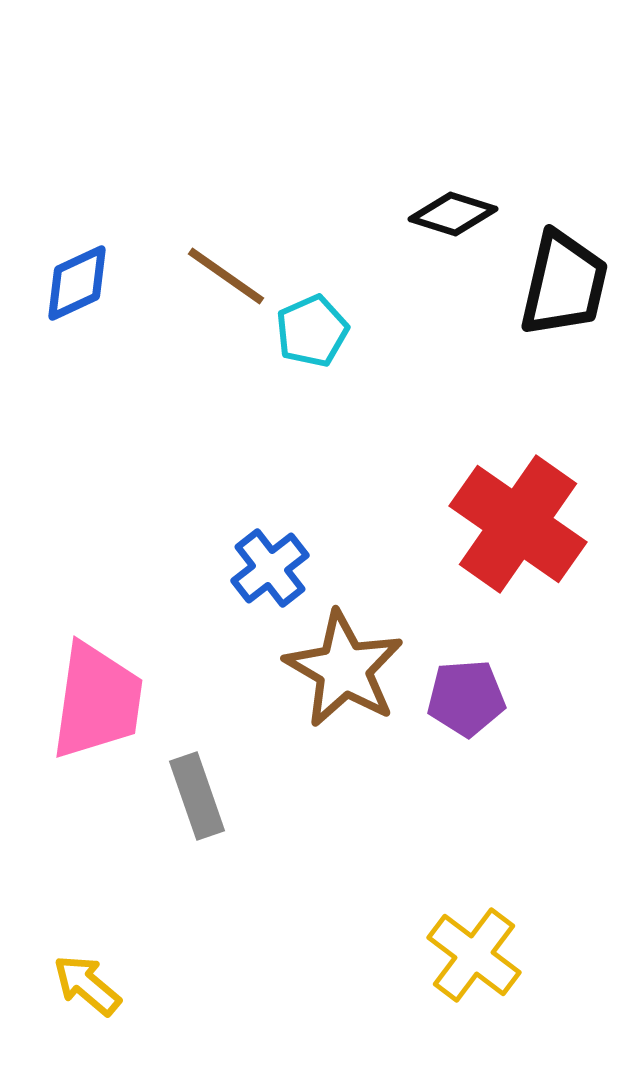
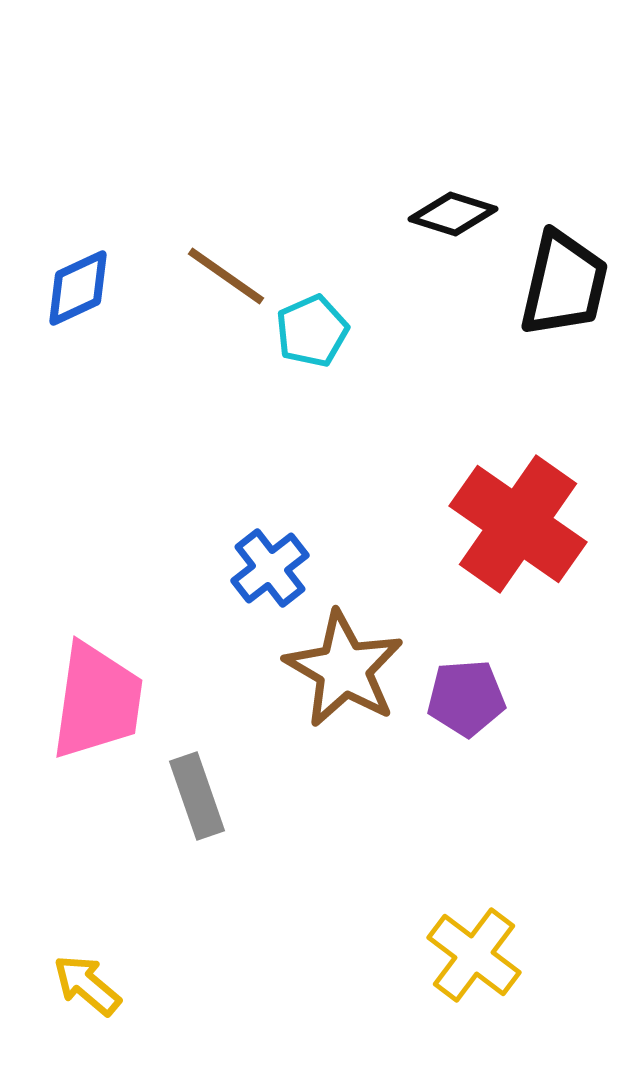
blue diamond: moved 1 px right, 5 px down
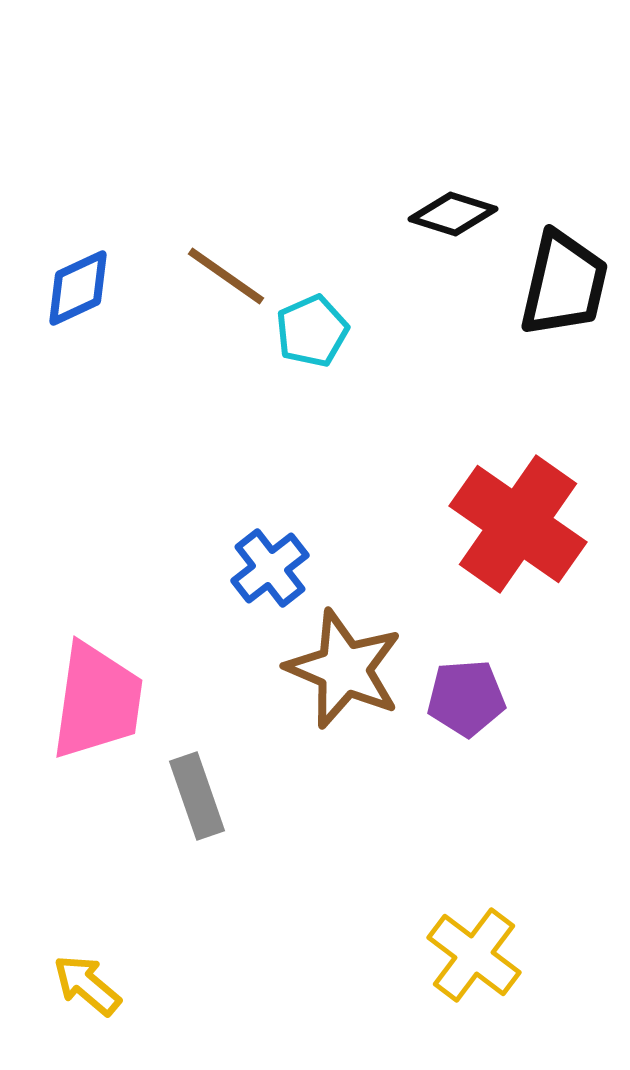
brown star: rotated 7 degrees counterclockwise
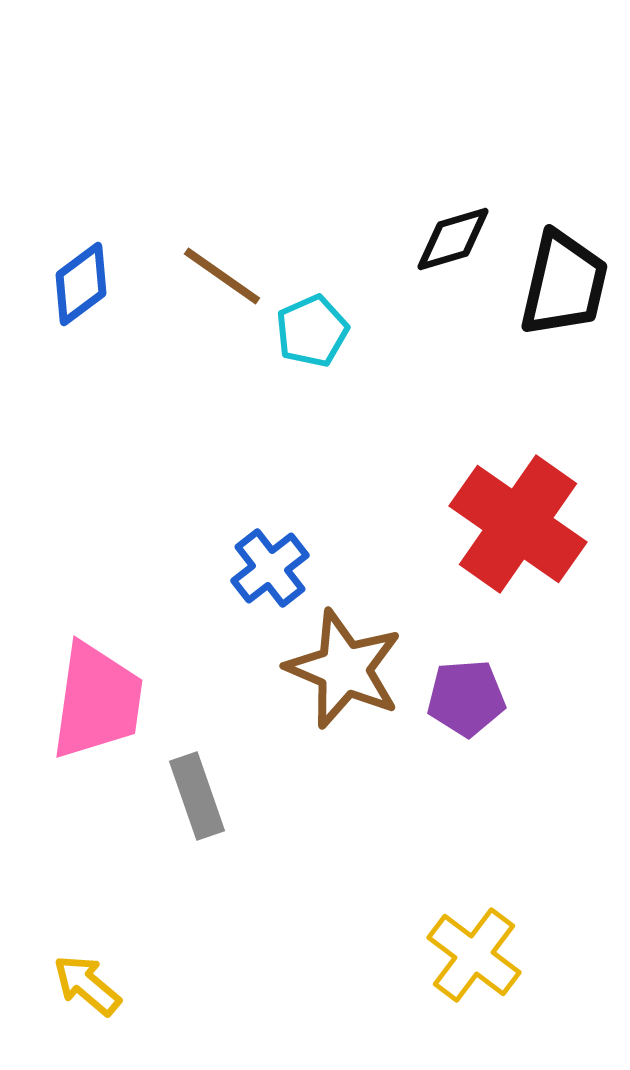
black diamond: moved 25 px down; rotated 34 degrees counterclockwise
brown line: moved 4 px left
blue diamond: moved 3 px right, 4 px up; rotated 12 degrees counterclockwise
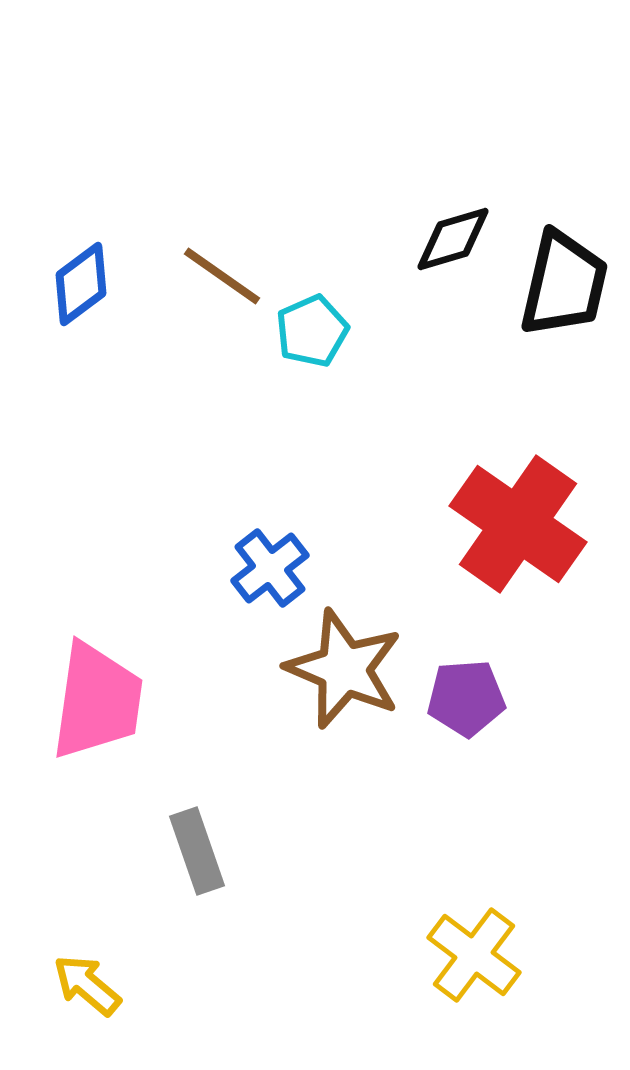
gray rectangle: moved 55 px down
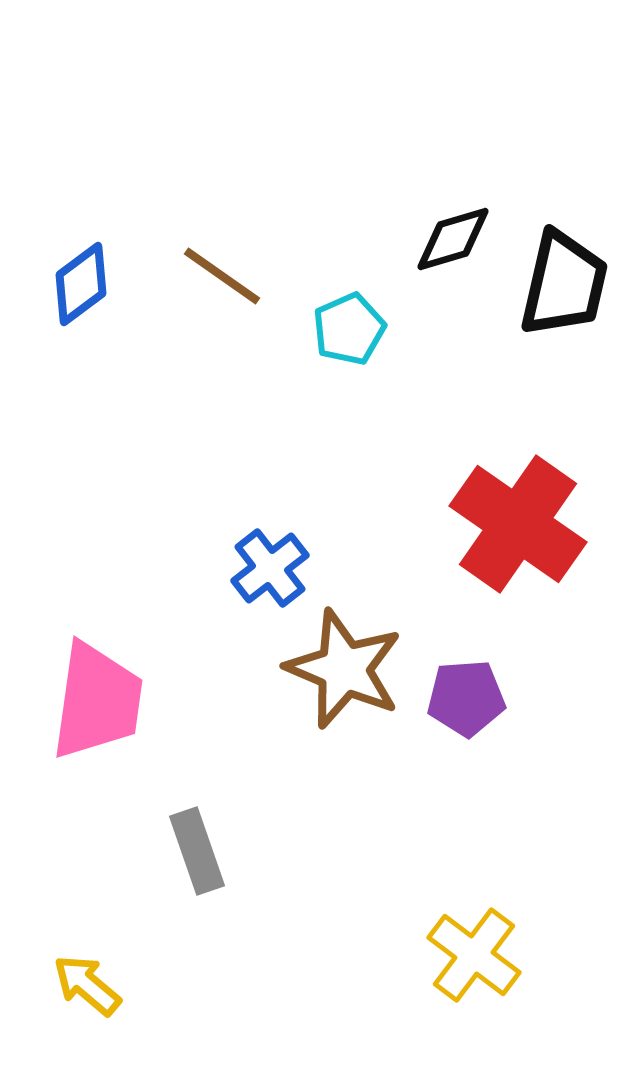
cyan pentagon: moved 37 px right, 2 px up
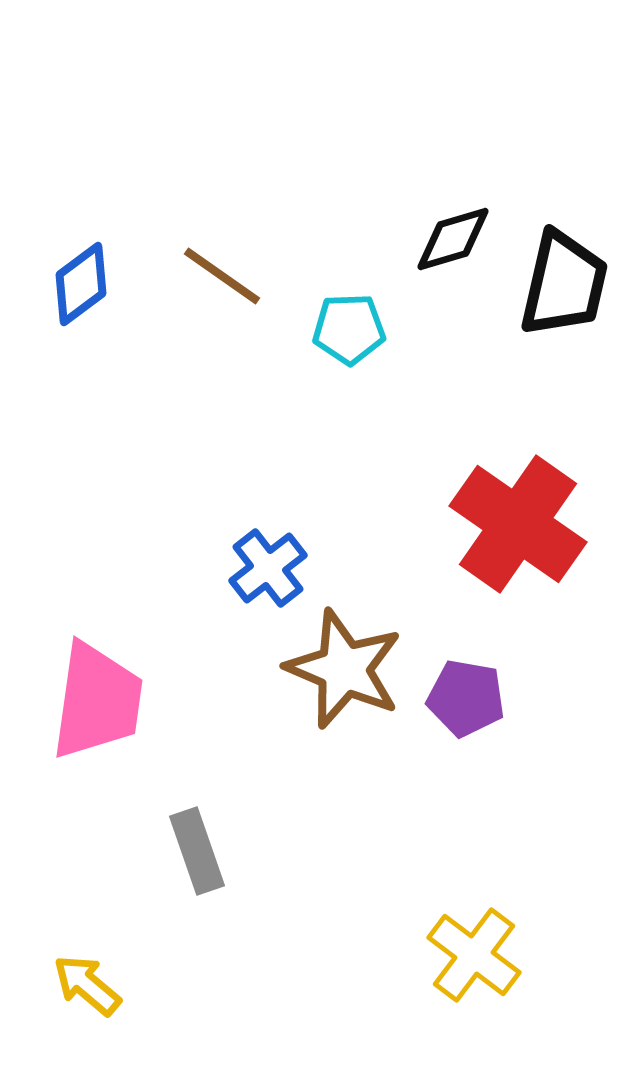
cyan pentagon: rotated 22 degrees clockwise
blue cross: moved 2 px left
purple pentagon: rotated 14 degrees clockwise
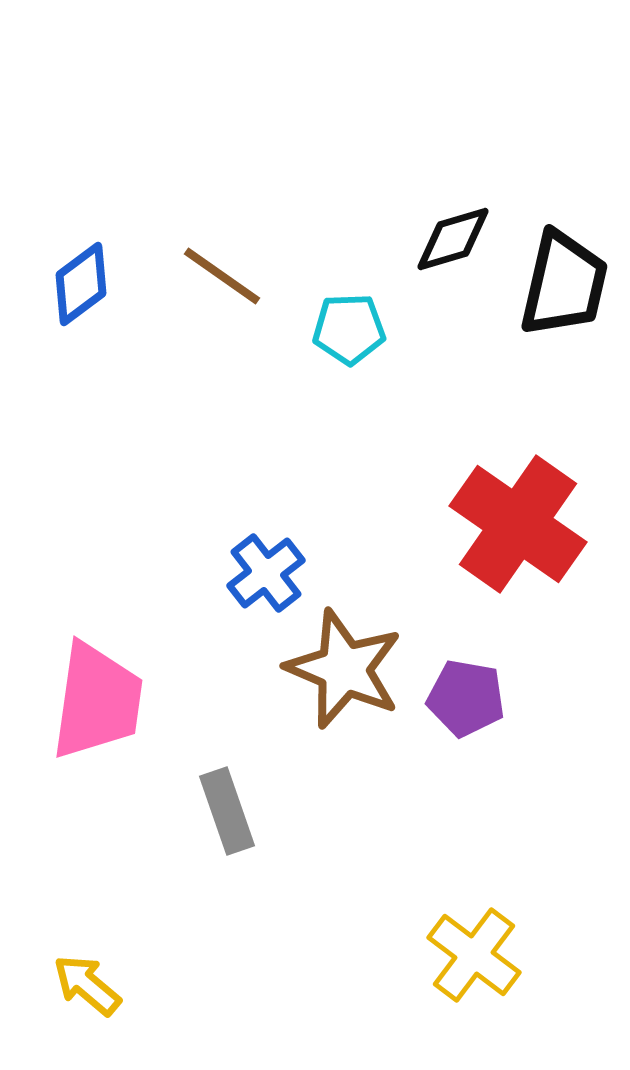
blue cross: moved 2 px left, 5 px down
gray rectangle: moved 30 px right, 40 px up
